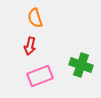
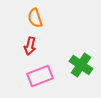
green cross: rotated 15 degrees clockwise
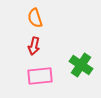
red arrow: moved 4 px right
pink rectangle: rotated 15 degrees clockwise
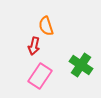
orange semicircle: moved 11 px right, 8 px down
pink rectangle: rotated 50 degrees counterclockwise
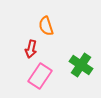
red arrow: moved 3 px left, 3 px down
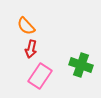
orange semicircle: moved 20 px left; rotated 24 degrees counterclockwise
green cross: rotated 15 degrees counterclockwise
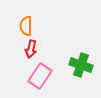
orange semicircle: rotated 42 degrees clockwise
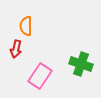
red arrow: moved 15 px left
green cross: moved 1 px up
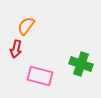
orange semicircle: rotated 36 degrees clockwise
pink rectangle: rotated 70 degrees clockwise
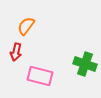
red arrow: moved 3 px down
green cross: moved 4 px right
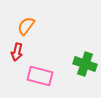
red arrow: moved 1 px right
